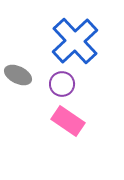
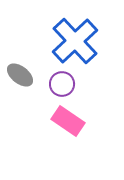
gray ellipse: moved 2 px right; rotated 12 degrees clockwise
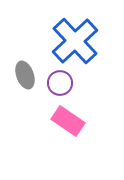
gray ellipse: moved 5 px right; rotated 32 degrees clockwise
purple circle: moved 2 px left, 1 px up
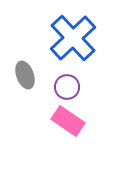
blue cross: moved 2 px left, 3 px up
purple circle: moved 7 px right, 4 px down
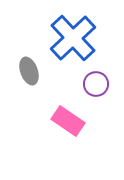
gray ellipse: moved 4 px right, 4 px up
purple circle: moved 29 px right, 3 px up
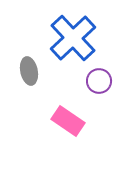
gray ellipse: rotated 8 degrees clockwise
purple circle: moved 3 px right, 3 px up
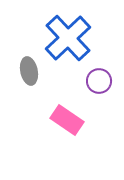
blue cross: moved 5 px left
pink rectangle: moved 1 px left, 1 px up
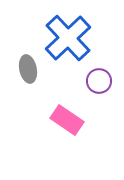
gray ellipse: moved 1 px left, 2 px up
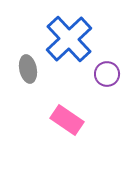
blue cross: moved 1 px right, 1 px down
purple circle: moved 8 px right, 7 px up
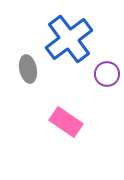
blue cross: rotated 6 degrees clockwise
pink rectangle: moved 1 px left, 2 px down
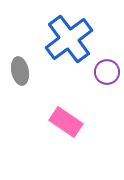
gray ellipse: moved 8 px left, 2 px down
purple circle: moved 2 px up
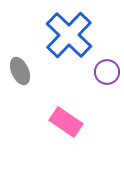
blue cross: moved 4 px up; rotated 9 degrees counterclockwise
gray ellipse: rotated 12 degrees counterclockwise
